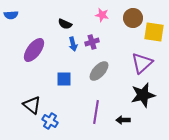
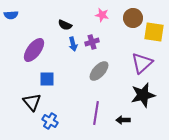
black semicircle: moved 1 px down
blue square: moved 17 px left
black triangle: moved 3 px up; rotated 12 degrees clockwise
purple line: moved 1 px down
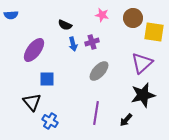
black arrow: moved 3 px right; rotated 48 degrees counterclockwise
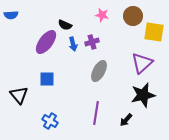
brown circle: moved 2 px up
purple ellipse: moved 12 px right, 8 px up
gray ellipse: rotated 15 degrees counterclockwise
black triangle: moved 13 px left, 7 px up
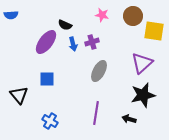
yellow square: moved 1 px up
black arrow: moved 3 px right, 1 px up; rotated 64 degrees clockwise
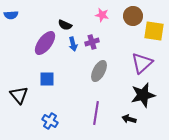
purple ellipse: moved 1 px left, 1 px down
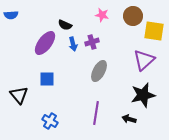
purple triangle: moved 2 px right, 3 px up
